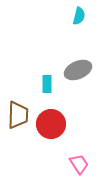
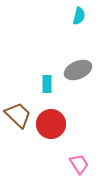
brown trapezoid: rotated 48 degrees counterclockwise
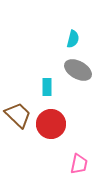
cyan semicircle: moved 6 px left, 23 px down
gray ellipse: rotated 52 degrees clockwise
cyan rectangle: moved 3 px down
pink trapezoid: rotated 45 degrees clockwise
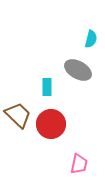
cyan semicircle: moved 18 px right
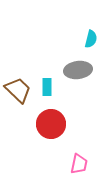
gray ellipse: rotated 36 degrees counterclockwise
brown trapezoid: moved 25 px up
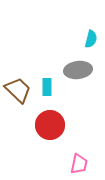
red circle: moved 1 px left, 1 px down
